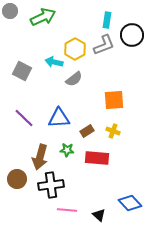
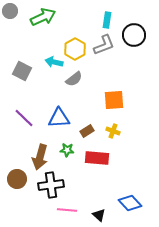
black circle: moved 2 px right
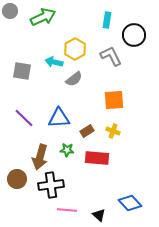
gray L-shape: moved 7 px right, 11 px down; rotated 95 degrees counterclockwise
gray square: rotated 18 degrees counterclockwise
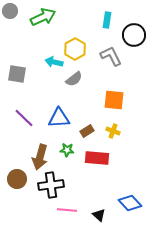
gray square: moved 5 px left, 3 px down
orange square: rotated 10 degrees clockwise
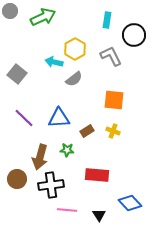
gray square: rotated 30 degrees clockwise
red rectangle: moved 17 px down
black triangle: rotated 16 degrees clockwise
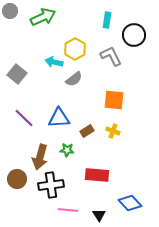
pink line: moved 1 px right
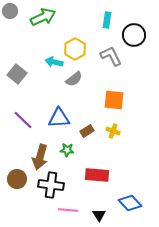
purple line: moved 1 px left, 2 px down
black cross: rotated 15 degrees clockwise
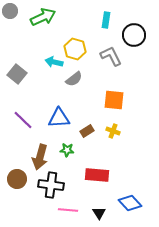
cyan rectangle: moved 1 px left
yellow hexagon: rotated 15 degrees counterclockwise
black triangle: moved 2 px up
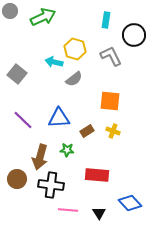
orange square: moved 4 px left, 1 px down
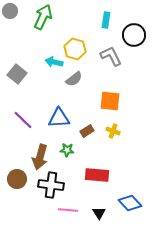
green arrow: rotated 40 degrees counterclockwise
